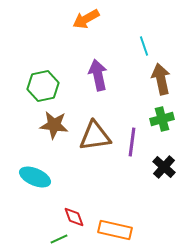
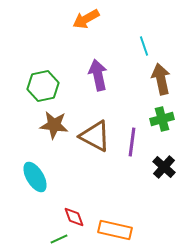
brown triangle: rotated 36 degrees clockwise
cyan ellipse: rotated 36 degrees clockwise
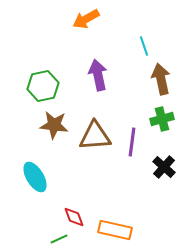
brown triangle: rotated 32 degrees counterclockwise
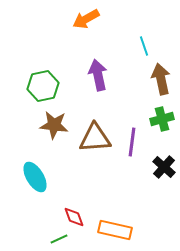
brown triangle: moved 2 px down
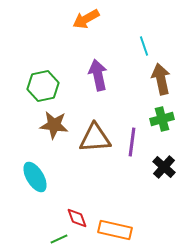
red diamond: moved 3 px right, 1 px down
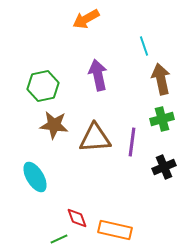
black cross: rotated 25 degrees clockwise
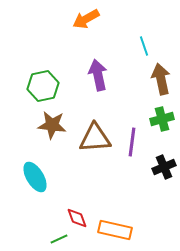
brown star: moved 2 px left
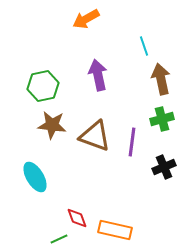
brown triangle: moved 2 px up; rotated 24 degrees clockwise
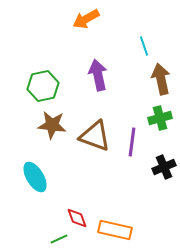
green cross: moved 2 px left, 1 px up
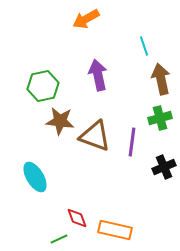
brown star: moved 8 px right, 4 px up
